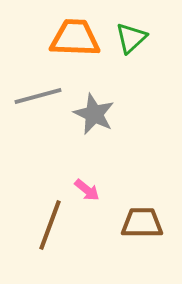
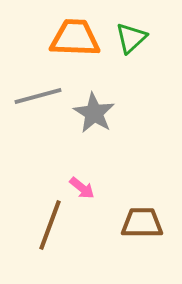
gray star: moved 1 px up; rotated 6 degrees clockwise
pink arrow: moved 5 px left, 2 px up
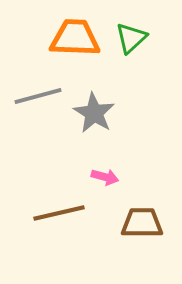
pink arrow: moved 23 px right, 11 px up; rotated 24 degrees counterclockwise
brown line: moved 9 px right, 12 px up; rotated 57 degrees clockwise
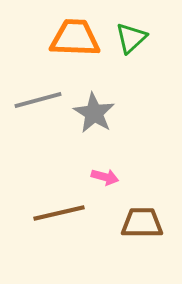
gray line: moved 4 px down
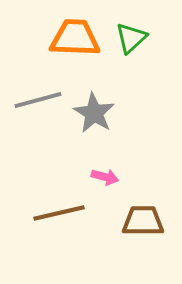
brown trapezoid: moved 1 px right, 2 px up
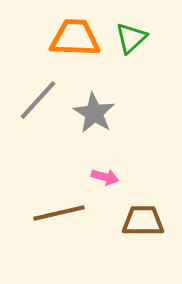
gray line: rotated 33 degrees counterclockwise
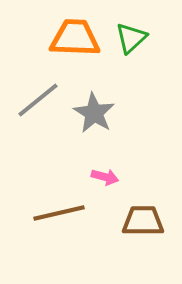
gray line: rotated 9 degrees clockwise
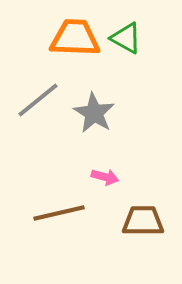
green triangle: moved 5 px left; rotated 48 degrees counterclockwise
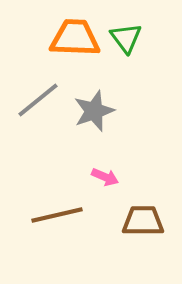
green triangle: rotated 24 degrees clockwise
gray star: moved 2 px up; rotated 21 degrees clockwise
pink arrow: rotated 8 degrees clockwise
brown line: moved 2 px left, 2 px down
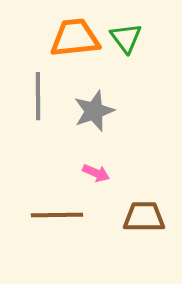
orange trapezoid: rotated 8 degrees counterclockwise
gray line: moved 4 px up; rotated 51 degrees counterclockwise
pink arrow: moved 9 px left, 4 px up
brown line: rotated 12 degrees clockwise
brown trapezoid: moved 1 px right, 4 px up
